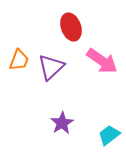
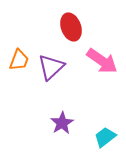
cyan trapezoid: moved 4 px left, 2 px down
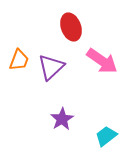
purple star: moved 4 px up
cyan trapezoid: moved 1 px right, 1 px up
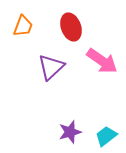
orange trapezoid: moved 4 px right, 34 px up
purple star: moved 8 px right, 13 px down; rotated 15 degrees clockwise
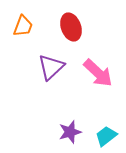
pink arrow: moved 4 px left, 12 px down; rotated 8 degrees clockwise
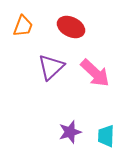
red ellipse: rotated 44 degrees counterclockwise
pink arrow: moved 3 px left
cyan trapezoid: rotated 50 degrees counterclockwise
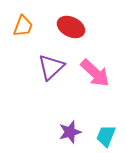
cyan trapezoid: rotated 20 degrees clockwise
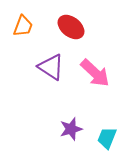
red ellipse: rotated 12 degrees clockwise
purple triangle: rotated 44 degrees counterclockwise
purple star: moved 1 px right, 3 px up
cyan trapezoid: moved 1 px right, 2 px down
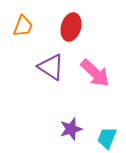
red ellipse: rotated 68 degrees clockwise
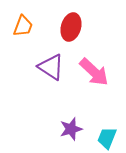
pink arrow: moved 1 px left, 1 px up
